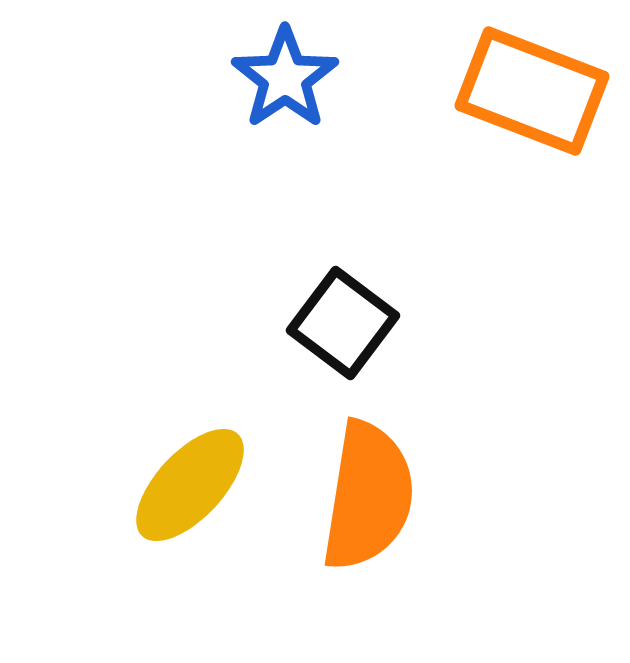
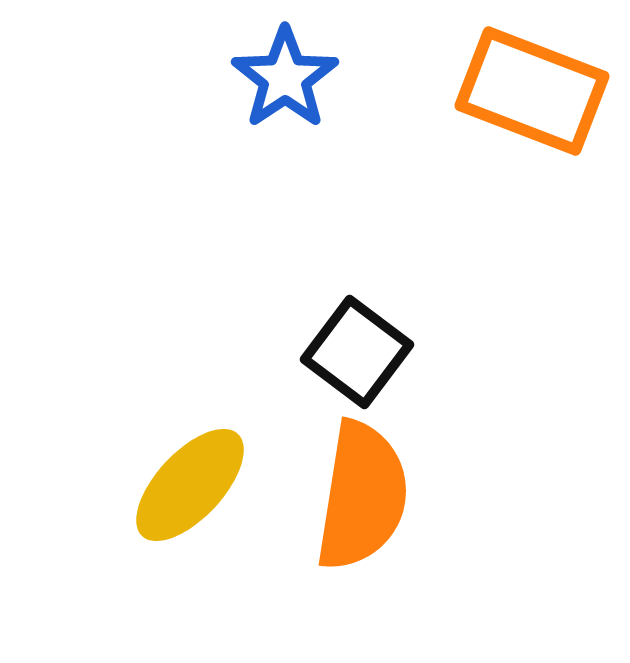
black square: moved 14 px right, 29 px down
orange semicircle: moved 6 px left
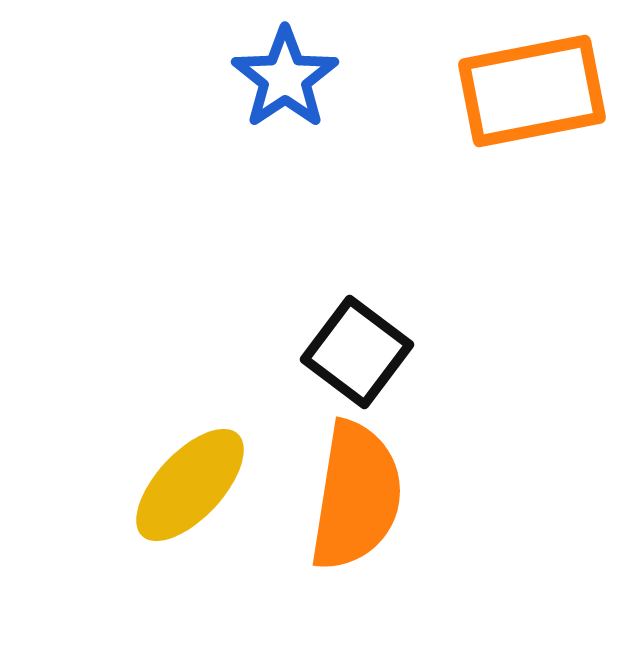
orange rectangle: rotated 32 degrees counterclockwise
orange semicircle: moved 6 px left
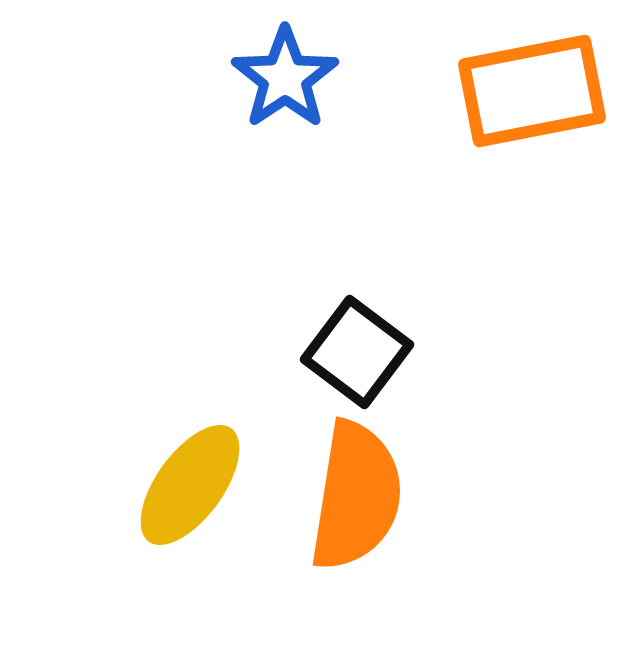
yellow ellipse: rotated 7 degrees counterclockwise
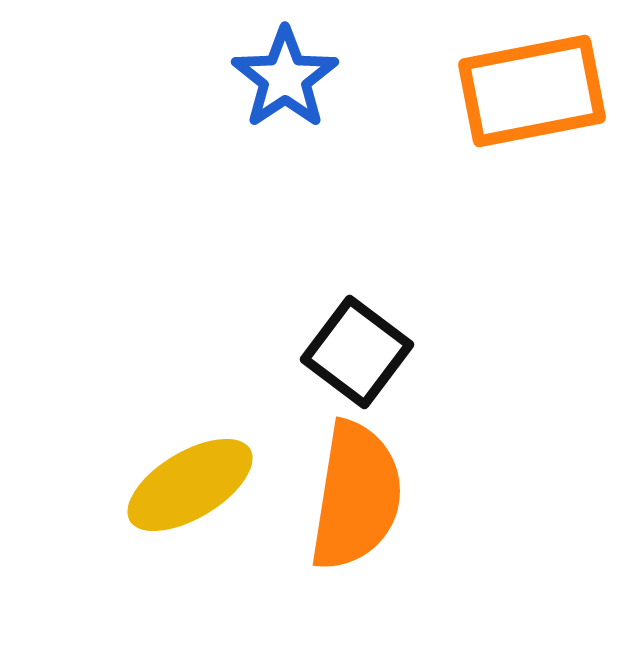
yellow ellipse: rotated 23 degrees clockwise
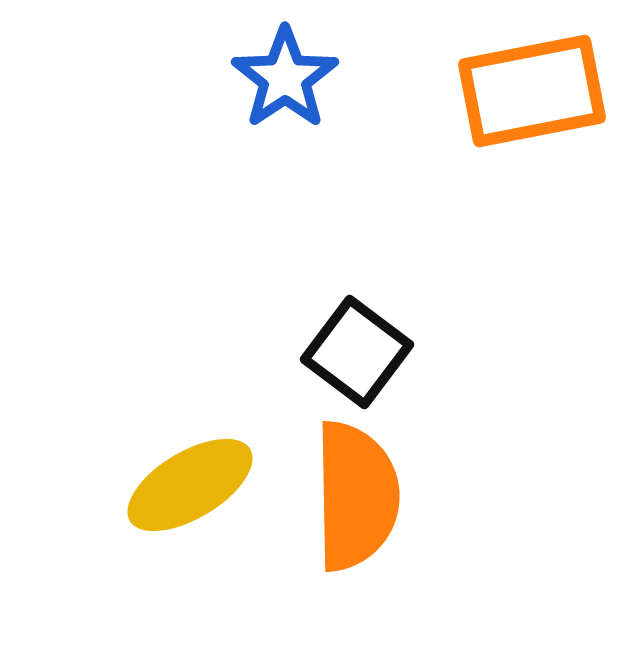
orange semicircle: rotated 10 degrees counterclockwise
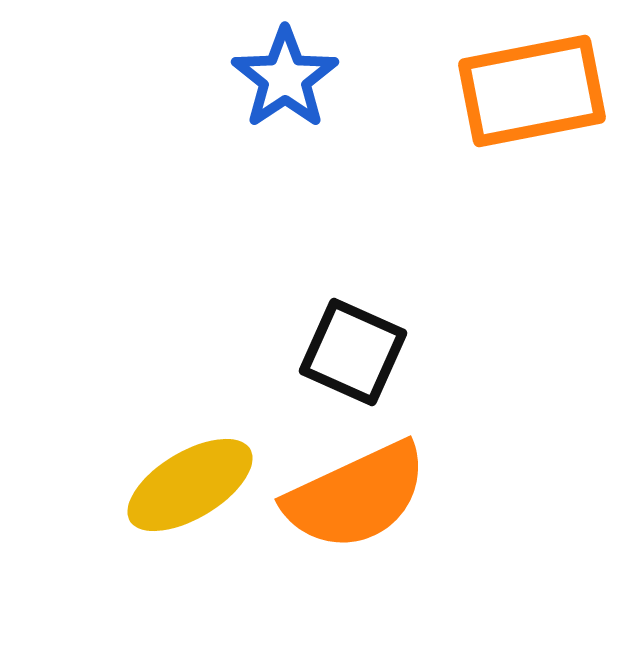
black square: moved 4 px left; rotated 13 degrees counterclockwise
orange semicircle: rotated 66 degrees clockwise
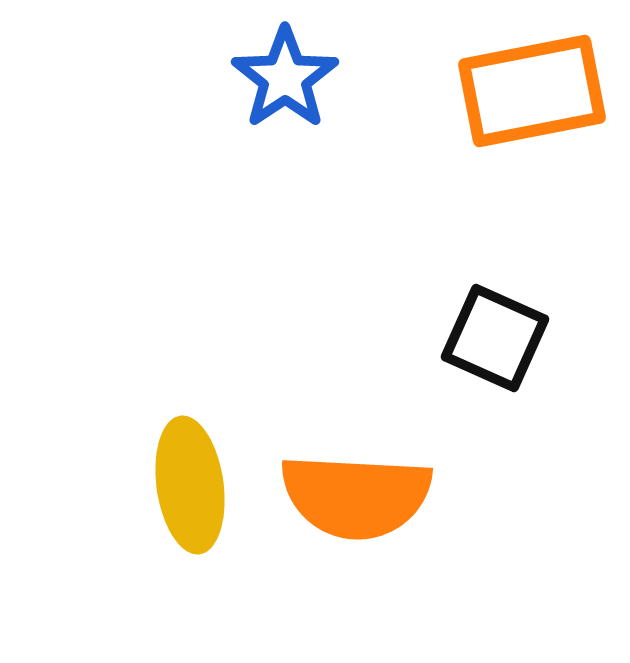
black square: moved 142 px right, 14 px up
yellow ellipse: rotated 67 degrees counterclockwise
orange semicircle: rotated 28 degrees clockwise
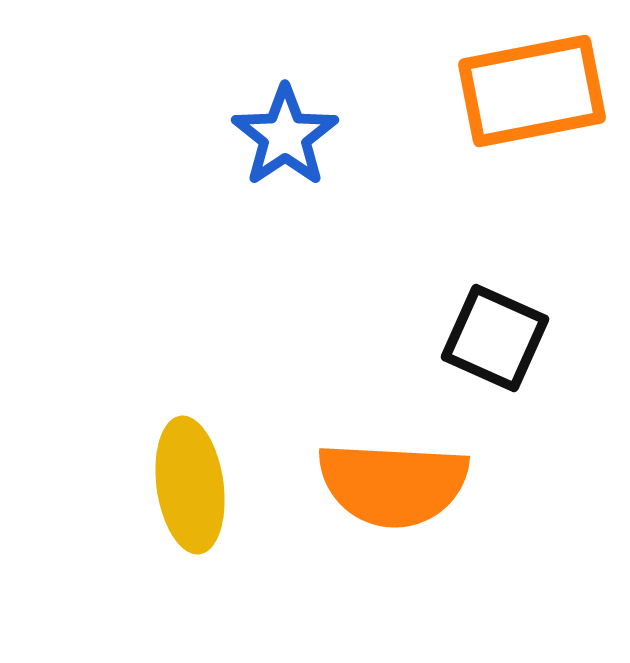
blue star: moved 58 px down
orange semicircle: moved 37 px right, 12 px up
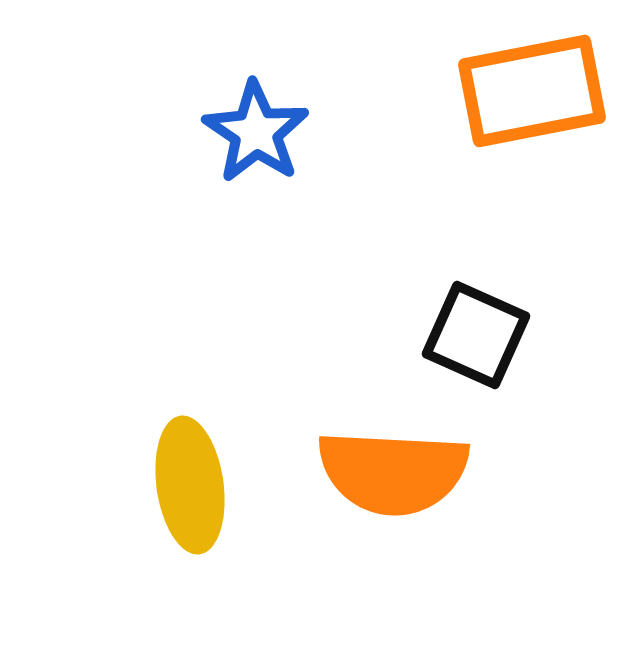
blue star: moved 29 px left, 4 px up; rotated 4 degrees counterclockwise
black square: moved 19 px left, 3 px up
orange semicircle: moved 12 px up
